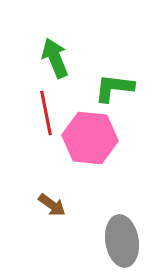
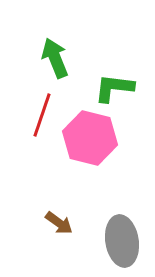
red line: moved 4 px left, 2 px down; rotated 30 degrees clockwise
pink hexagon: rotated 8 degrees clockwise
brown arrow: moved 7 px right, 18 px down
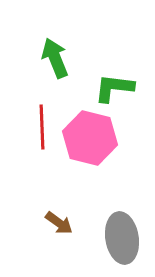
red line: moved 12 px down; rotated 21 degrees counterclockwise
gray ellipse: moved 3 px up
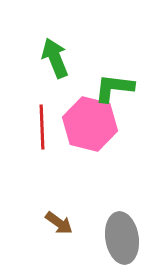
pink hexagon: moved 14 px up
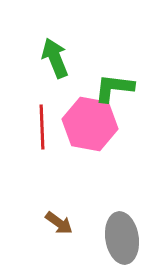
pink hexagon: rotated 4 degrees counterclockwise
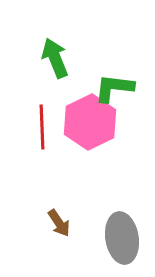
pink hexagon: moved 2 px up; rotated 24 degrees clockwise
brown arrow: rotated 20 degrees clockwise
